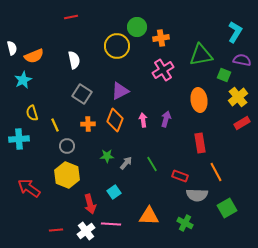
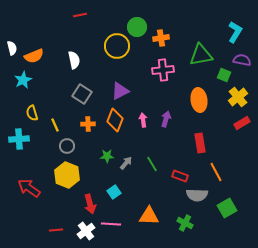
red line at (71, 17): moved 9 px right, 2 px up
pink cross at (163, 70): rotated 25 degrees clockwise
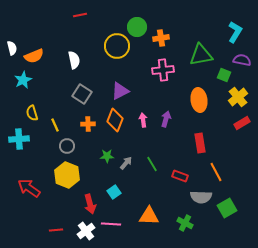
gray semicircle at (197, 195): moved 4 px right, 2 px down
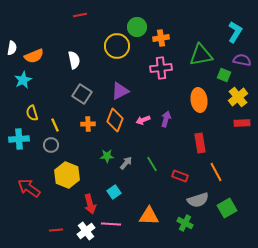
white semicircle at (12, 48): rotated 24 degrees clockwise
pink cross at (163, 70): moved 2 px left, 2 px up
pink arrow at (143, 120): rotated 104 degrees counterclockwise
red rectangle at (242, 123): rotated 28 degrees clockwise
gray circle at (67, 146): moved 16 px left, 1 px up
gray semicircle at (201, 197): moved 3 px left, 3 px down; rotated 20 degrees counterclockwise
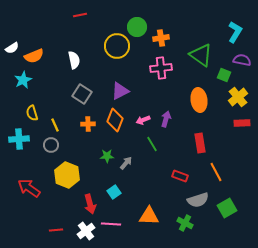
white semicircle at (12, 48): rotated 48 degrees clockwise
green triangle at (201, 55): rotated 45 degrees clockwise
green line at (152, 164): moved 20 px up
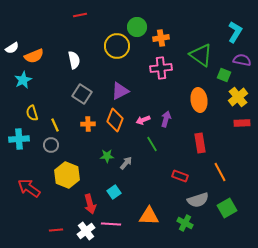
orange line at (216, 172): moved 4 px right
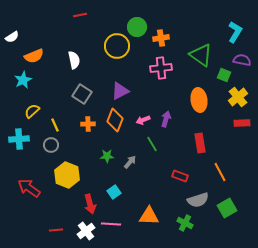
white semicircle at (12, 48): moved 11 px up
yellow semicircle at (32, 113): moved 2 px up; rotated 63 degrees clockwise
gray arrow at (126, 163): moved 4 px right, 1 px up
